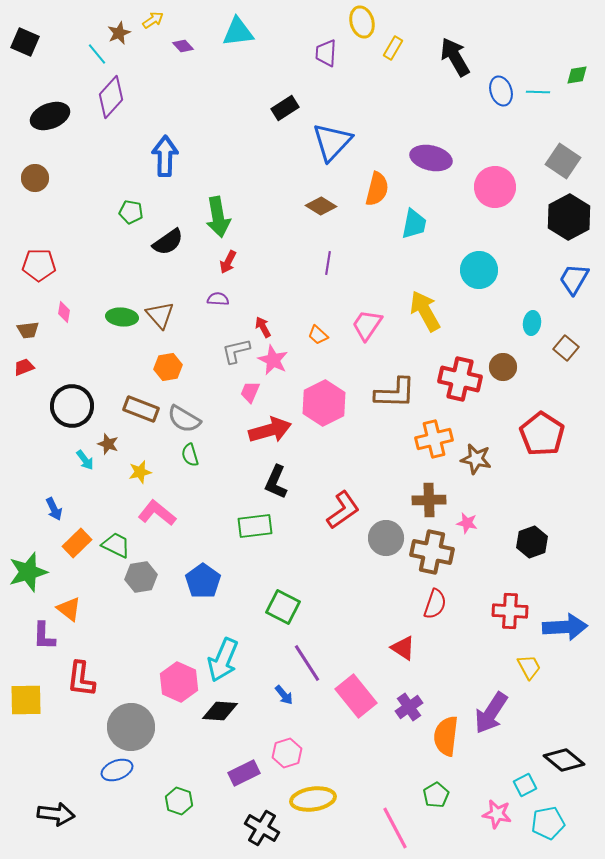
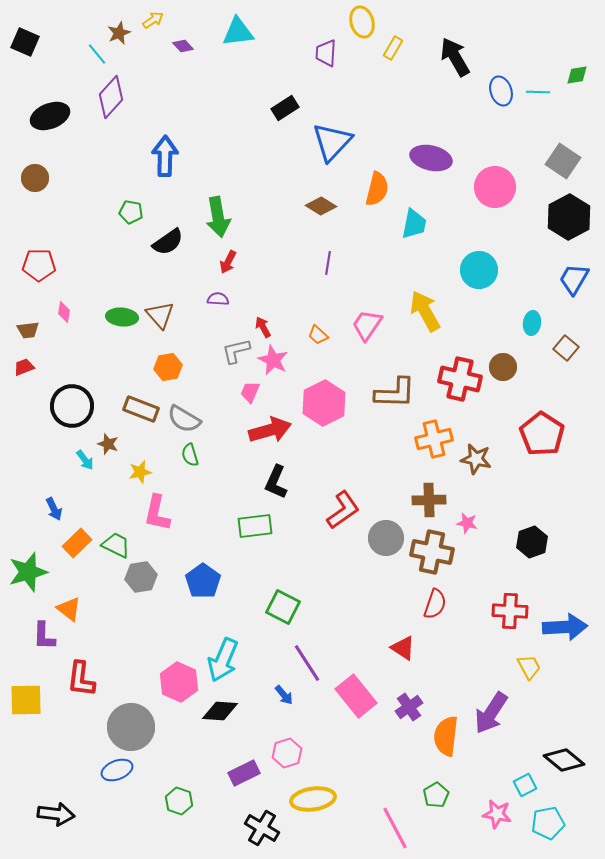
pink L-shape at (157, 513): rotated 117 degrees counterclockwise
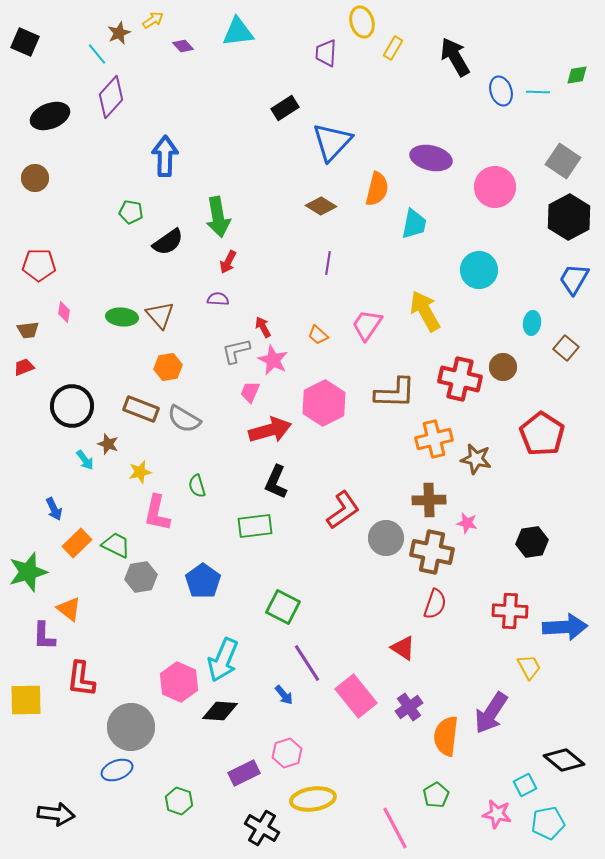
green semicircle at (190, 455): moved 7 px right, 31 px down
black hexagon at (532, 542): rotated 12 degrees clockwise
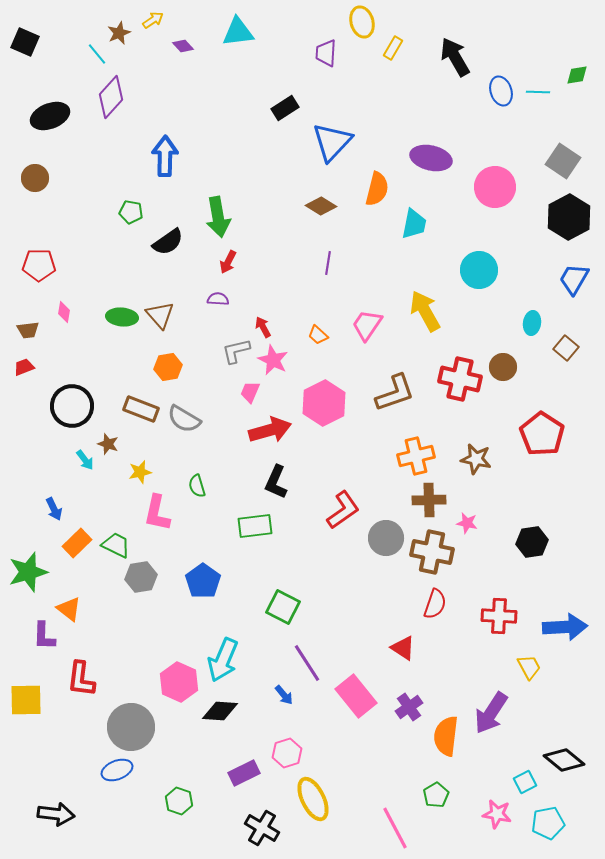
brown L-shape at (395, 393): rotated 21 degrees counterclockwise
orange cross at (434, 439): moved 18 px left, 17 px down
red cross at (510, 611): moved 11 px left, 5 px down
cyan square at (525, 785): moved 3 px up
yellow ellipse at (313, 799): rotated 72 degrees clockwise
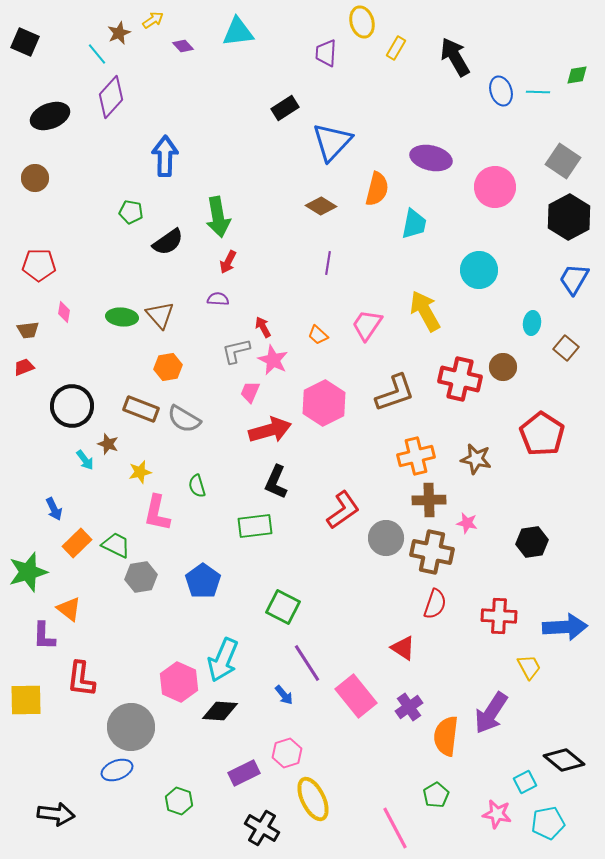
yellow rectangle at (393, 48): moved 3 px right
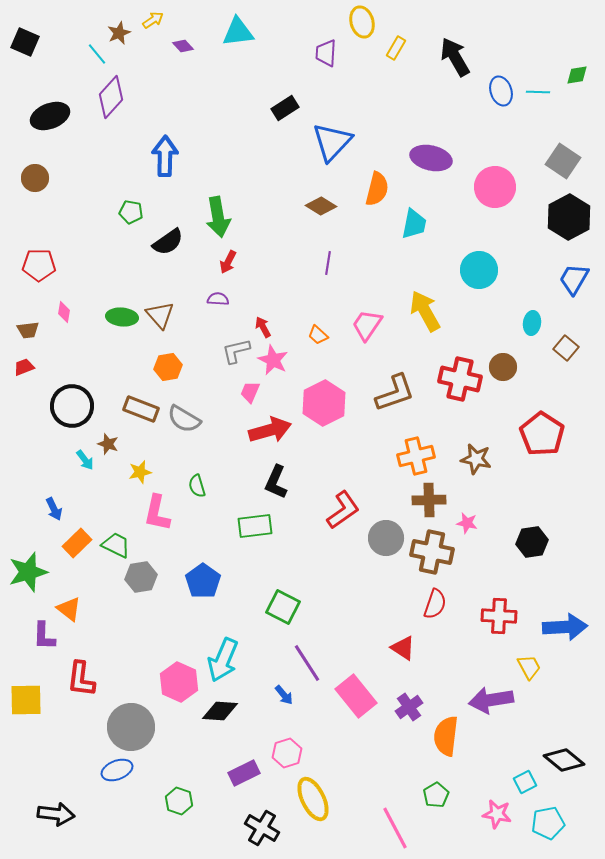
purple arrow at (491, 713): moved 13 px up; rotated 48 degrees clockwise
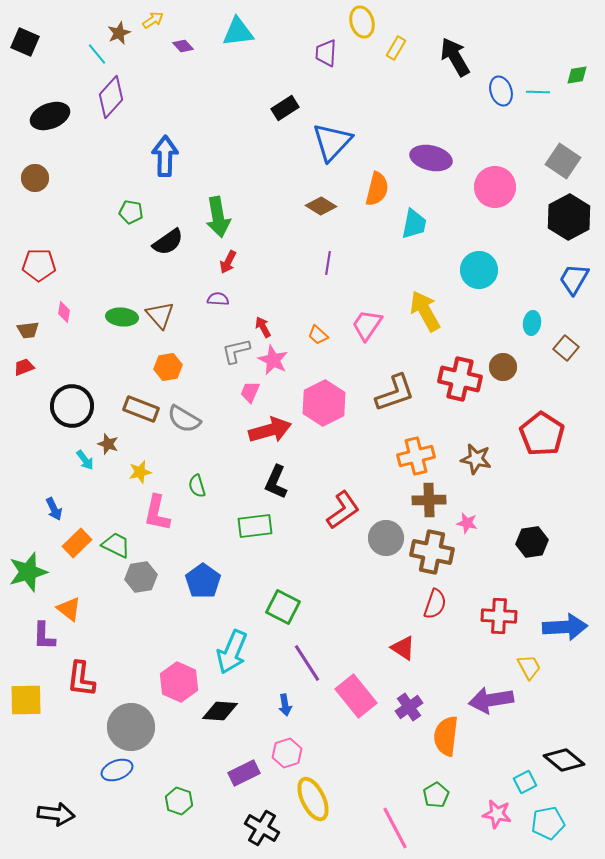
cyan arrow at (223, 660): moved 9 px right, 8 px up
blue arrow at (284, 695): moved 1 px right, 10 px down; rotated 30 degrees clockwise
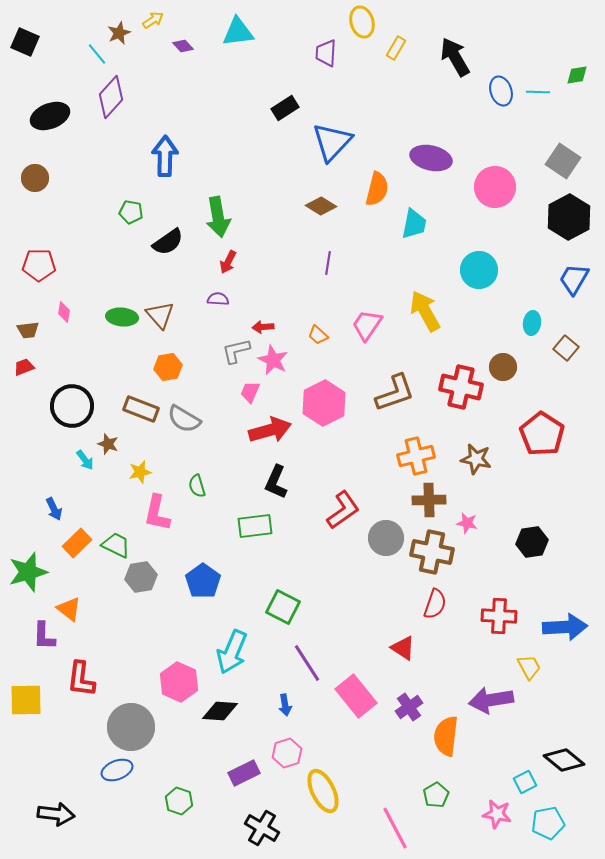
red arrow at (263, 327): rotated 65 degrees counterclockwise
red cross at (460, 379): moved 1 px right, 8 px down
yellow ellipse at (313, 799): moved 10 px right, 8 px up
